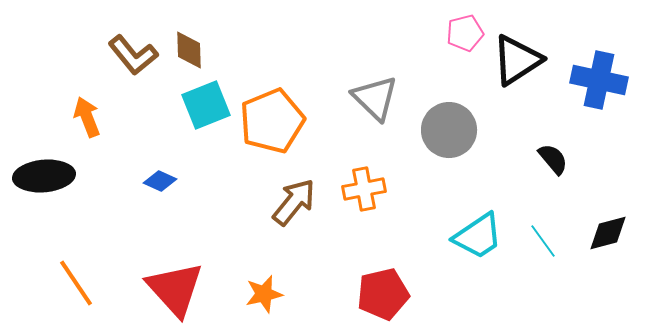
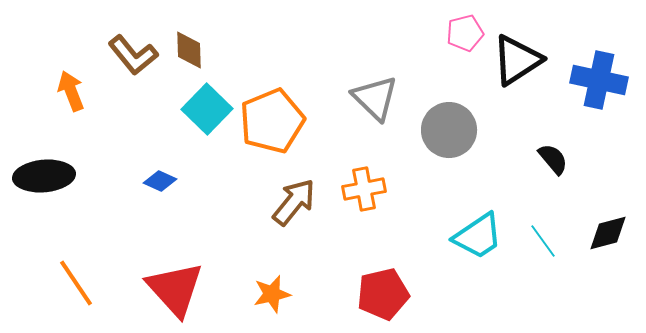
cyan square: moved 1 px right, 4 px down; rotated 24 degrees counterclockwise
orange arrow: moved 16 px left, 26 px up
orange star: moved 8 px right
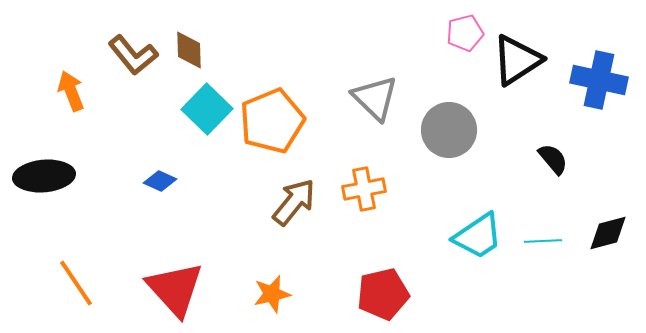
cyan line: rotated 57 degrees counterclockwise
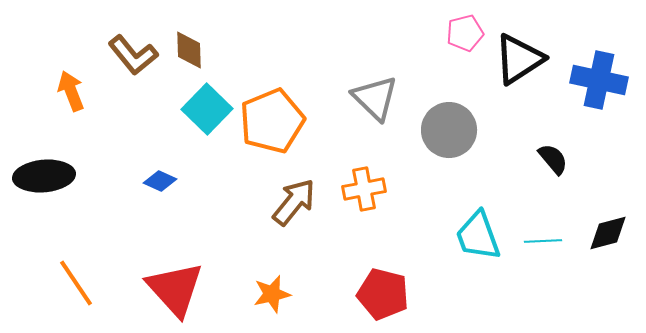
black triangle: moved 2 px right, 1 px up
cyan trapezoid: rotated 104 degrees clockwise
red pentagon: rotated 27 degrees clockwise
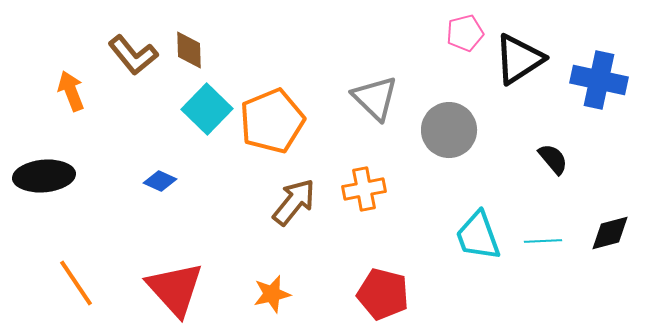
black diamond: moved 2 px right
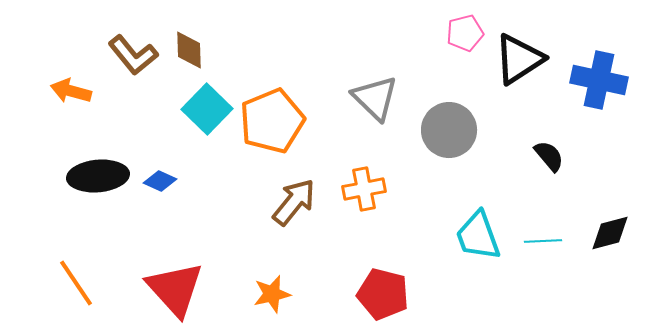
orange arrow: rotated 54 degrees counterclockwise
black semicircle: moved 4 px left, 3 px up
black ellipse: moved 54 px right
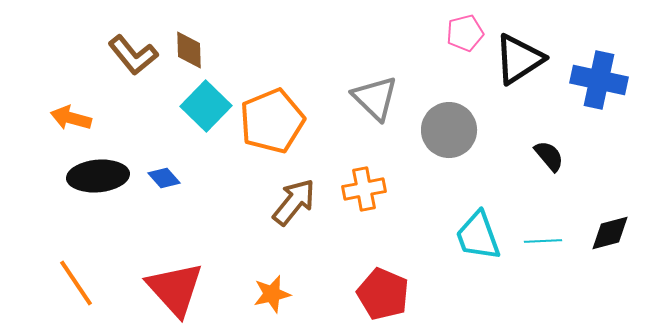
orange arrow: moved 27 px down
cyan square: moved 1 px left, 3 px up
blue diamond: moved 4 px right, 3 px up; rotated 24 degrees clockwise
red pentagon: rotated 9 degrees clockwise
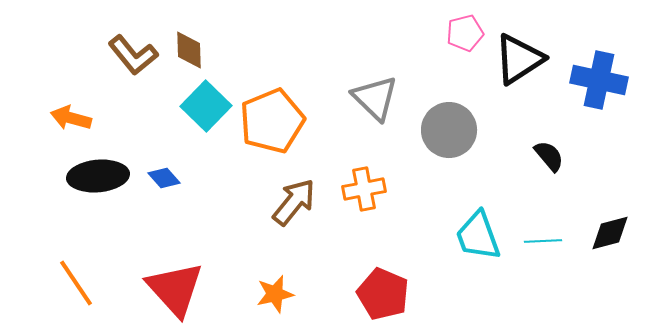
orange star: moved 3 px right
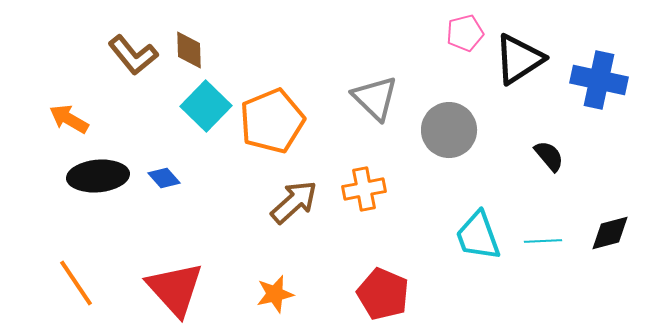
orange arrow: moved 2 px left, 1 px down; rotated 15 degrees clockwise
brown arrow: rotated 9 degrees clockwise
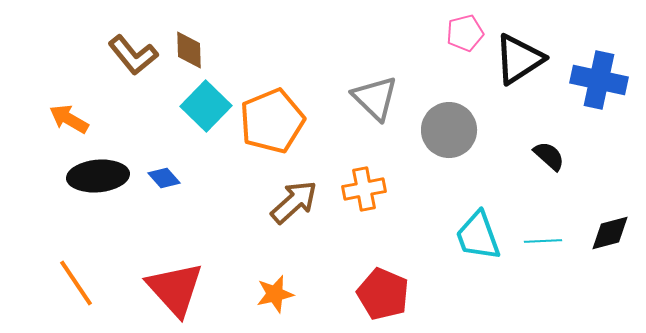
black semicircle: rotated 8 degrees counterclockwise
